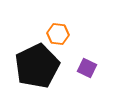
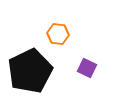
black pentagon: moved 7 px left, 5 px down
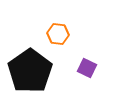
black pentagon: rotated 9 degrees counterclockwise
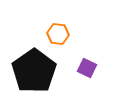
black pentagon: moved 4 px right
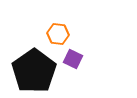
purple square: moved 14 px left, 9 px up
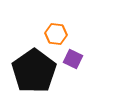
orange hexagon: moved 2 px left
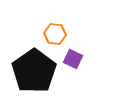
orange hexagon: moved 1 px left
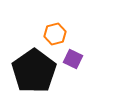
orange hexagon: rotated 20 degrees counterclockwise
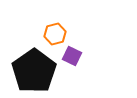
purple square: moved 1 px left, 3 px up
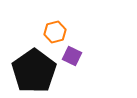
orange hexagon: moved 2 px up
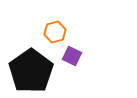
black pentagon: moved 3 px left
